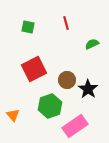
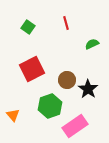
green square: rotated 24 degrees clockwise
red square: moved 2 px left
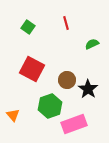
red square: rotated 35 degrees counterclockwise
pink rectangle: moved 1 px left, 2 px up; rotated 15 degrees clockwise
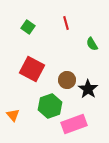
green semicircle: rotated 96 degrees counterclockwise
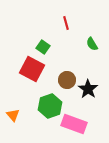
green square: moved 15 px right, 20 px down
pink rectangle: rotated 40 degrees clockwise
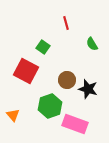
red square: moved 6 px left, 2 px down
black star: rotated 18 degrees counterclockwise
pink rectangle: moved 1 px right
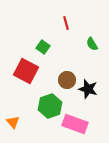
orange triangle: moved 7 px down
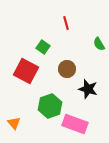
green semicircle: moved 7 px right
brown circle: moved 11 px up
orange triangle: moved 1 px right, 1 px down
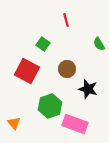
red line: moved 3 px up
green square: moved 3 px up
red square: moved 1 px right
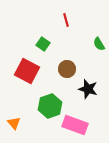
pink rectangle: moved 1 px down
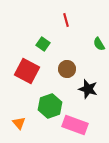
orange triangle: moved 5 px right
